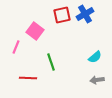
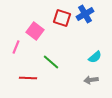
red square: moved 3 px down; rotated 30 degrees clockwise
green line: rotated 30 degrees counterclockwise
gray arrow: moved 6 px left
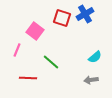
pink line: moved 1 px right, 3 px down
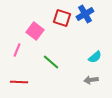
red line: moved 9 px left, 4 px down
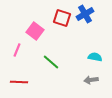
cyan semicircle: rotated 128 degrees counterclockwise
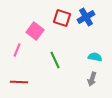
blue cross: moved 1 px right, 3 px down
green line: moved 4 px right, 2 px up; rotated 24 degrees clockwise
gray arrow: moved 1 px right, 1 px up; rotated 64 degrees counterclockwise
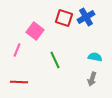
red square: moved 2 px right
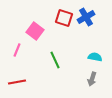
red line: moved 2 px left; rotated 12 degrees counterclockwise
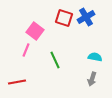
pink line: moved 9 px right
